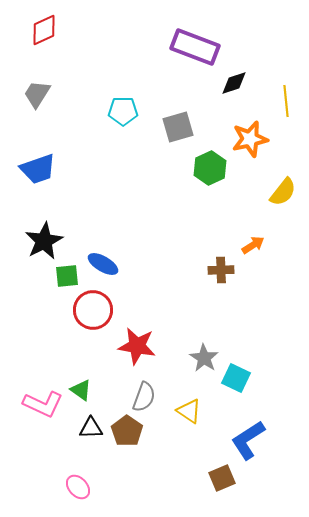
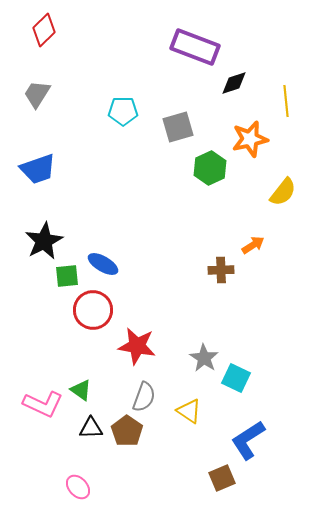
red diamond: rotated 20 degrees counterclockwise
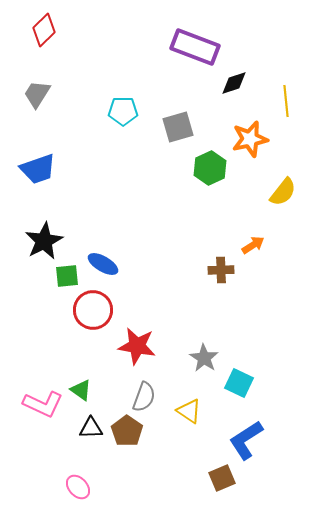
cyan square: moved 3 px right, 5 px down
blue L-shape: moved 2 px left
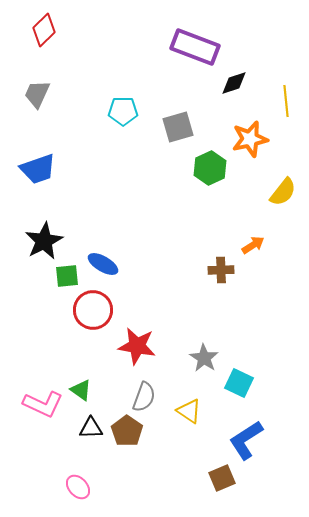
gray trapezoid: rotated 8 degrees counterclockwise
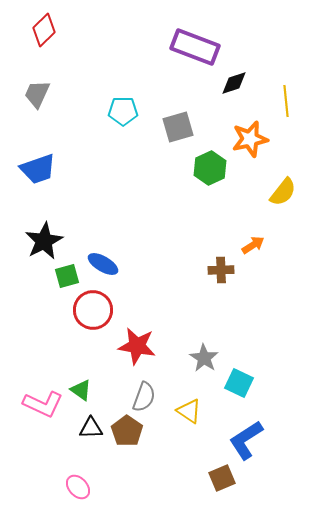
green square: rotated 10 degrees counterclockwise
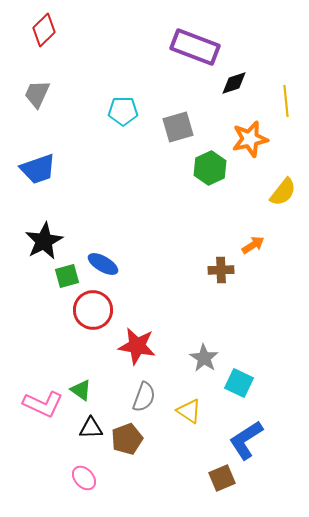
brown pentagon: moved 8 px down; rotated 16 degrees clockwise
pink ellipse: moved 6 px right, 9 px up
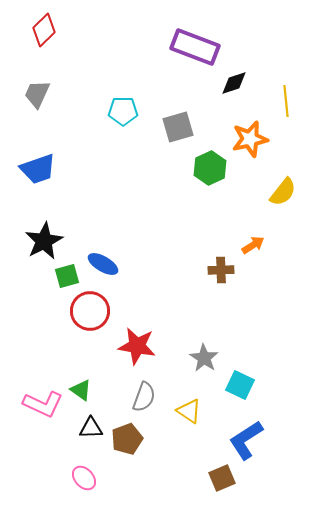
red circle: moved 3 px left, 1 px down
cyan square: moved 1 px right, 2 px down
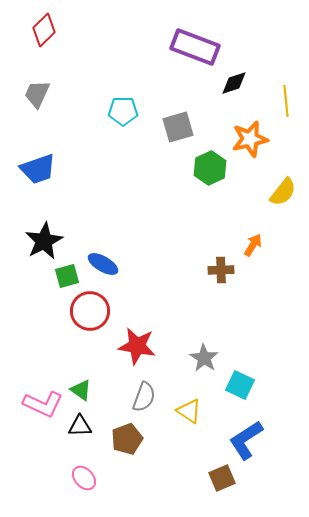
orange arrow: rotated 25 degrees counterclockwise
black triangle: moved 11 px left, 2 px up
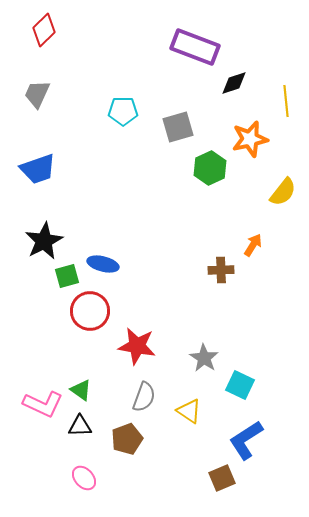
blue ellipse: rotated 16 degrees counterclockwise
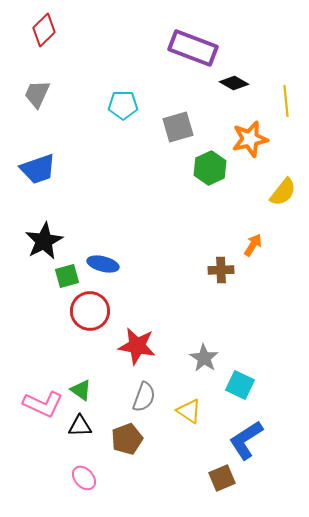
purple rectangle: moved 2 px left, 1 px down
black diamond: rotated 48 degrees clockwise
cyan pentagon: moved 6 px up
